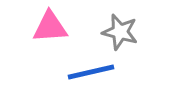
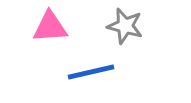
gray star: moved 5 px right, 6 px up
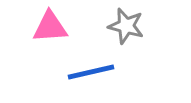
gray star: moved 1 px right
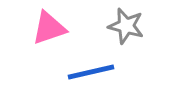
pink triangle: moved 1 px left, 1 px down; rotated 15 degrees counterclockwise
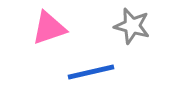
gray star: moved 6 px right
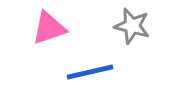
blue line: moved 1 px left
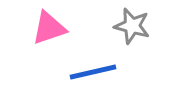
blue line: moved 3 px right
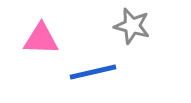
pink triangle: moved 8 px left, 11 px down; rotated 21 degrees clockwise
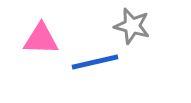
blue line: moved 2 px right, 10 px up
